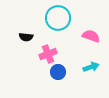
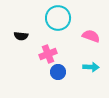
black semicircle: moved 5 px left, 1 px up
cyan arrow: rotated 21 degrees clockwise
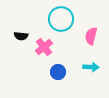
cyan circle: moved 3 px right, 1 px down
pink semicircle: rotated 96 degrees counterclockwise
pink cross: moved 4 px left, 7 px up; rotated 18 degrees counterclockwise
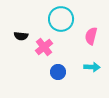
cyan arrow: moved 1 px right
